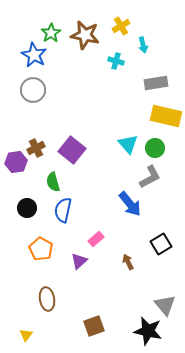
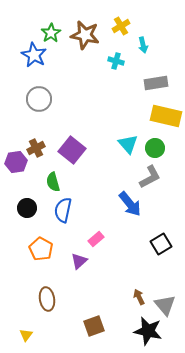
gray circle: moved 6 px right, 9 px down
brown arrow: moved 11 px right, 35 px down
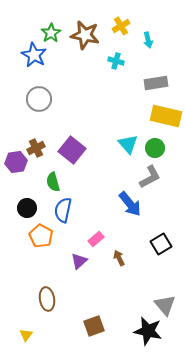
cyan arrow: moved 5 px right, 5 px up
orange pentagon: moved 13 px up
brown arrow: moved 20 px left, 39 px up
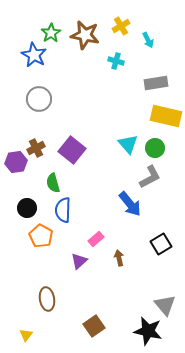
cyan arrow: rotated 14 degrees counterclockwise
green semicircle: moved 1 px down
blue semicircle: rotated 10 degrees counterclockwise
brown arrow: rotated 14 degrees clockwise
brown square: rotated 15 degrees counterclockwise
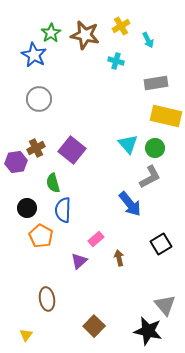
brown square: rotated 10 degrees counterclockwise
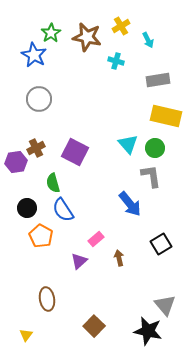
brown star: moved 2 px right, 2 px down
gray rectangle: moved 2 px right, 3 px up
purple square: moved 3 px right, 2 px down; rotated 12 degrees counterclockwise
gray L-shape: moved 1 px right, 1 px up; rotated 70 degrees counterclockwise
blue semicircle: rotated 35 degrees counterclockwise
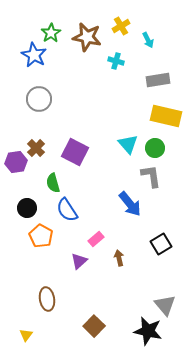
brown cross: rotated 18 degrees counterclockwise
blue semicircle: moved 4 px right
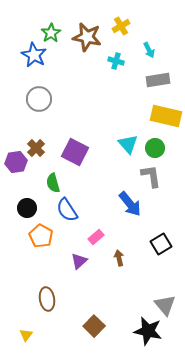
cyan arrow: moved 1 px right, 10 px down
pink rectangle: moved 2 px up
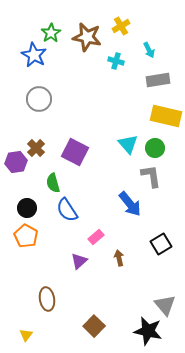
orange pentagon: moved 15 px left
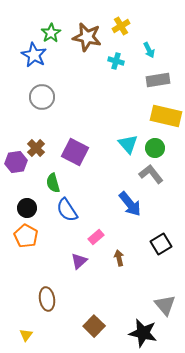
gray circle: moved 3 px right, 2 px up
gray L-shape: moved 2 px up; rotated 30 degrees counterclockwise
black star: moved 5 px left, 2 px down
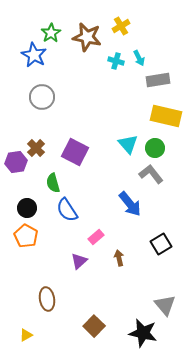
cyan arrow: moved 10 px left, 8 px down
yellow triangle: rotated 24 degrees clockwise
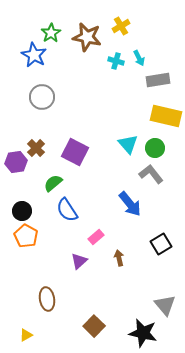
green semicircle: rotated 66 degrees clockwise
black circle: moved 5 px left, 3 px down
